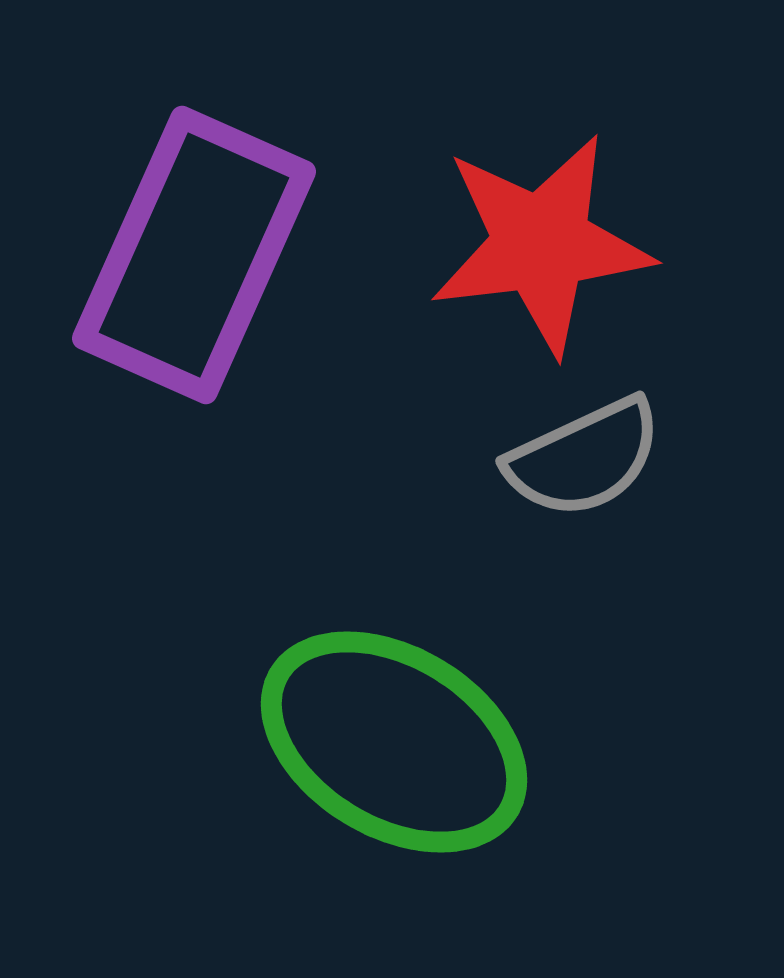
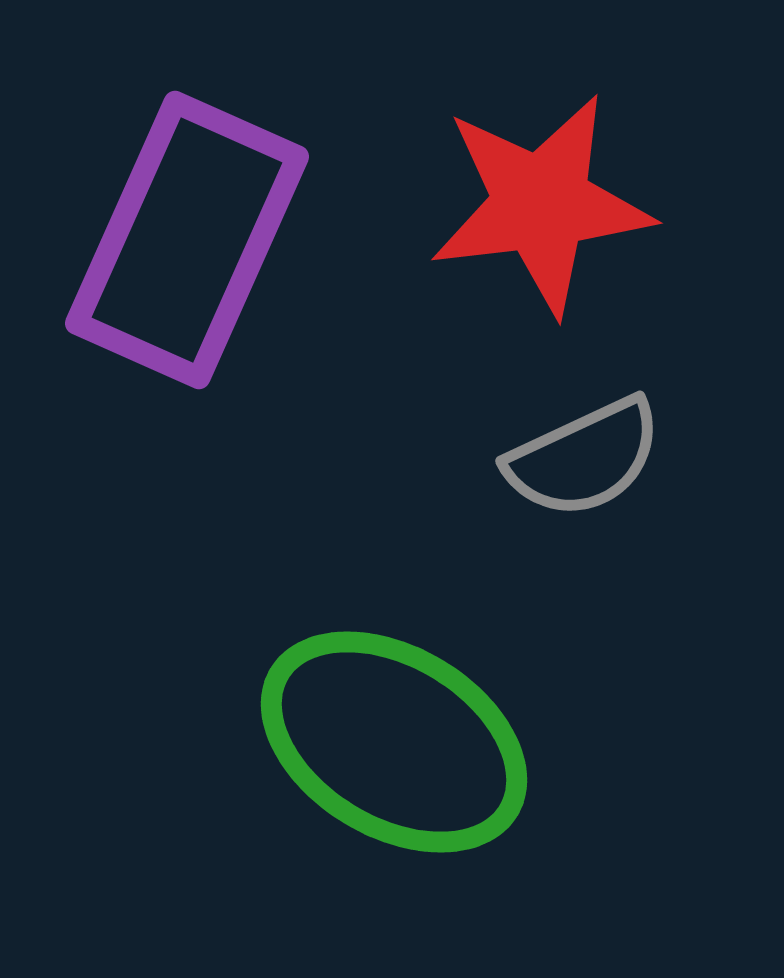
red star: moved 40 px up
purple rectangle: moved 7 px left, 15 px up
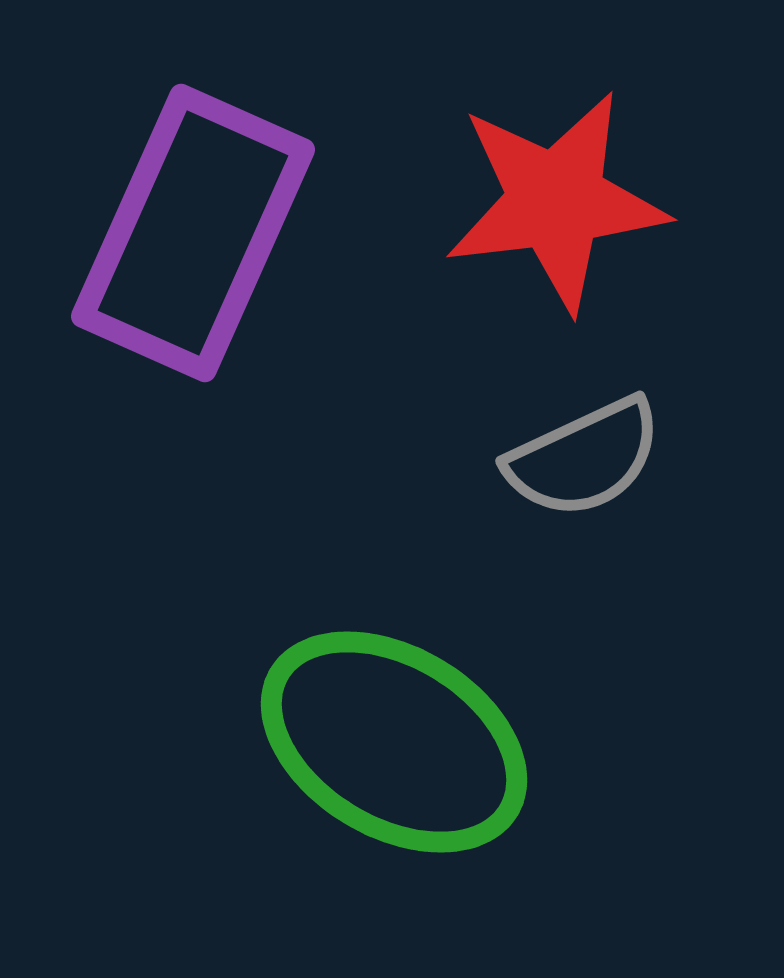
red star: moved 15 px right, 3 px up
purple rectangle: moved 6 px right, 7 px up
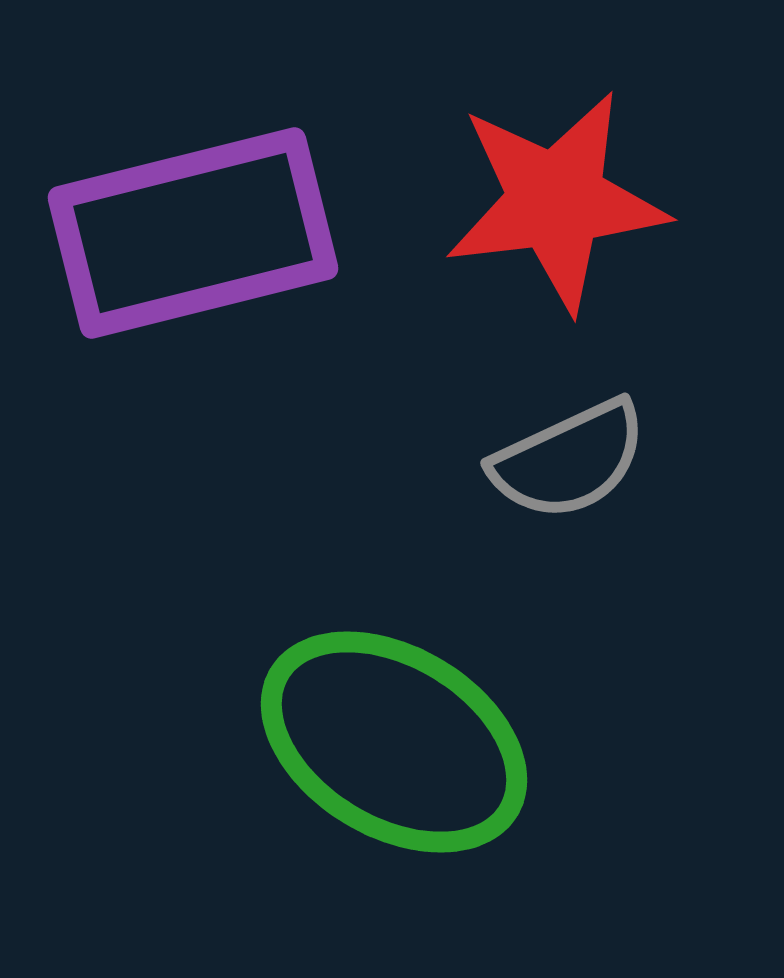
purple rectangle: rotated 52 degrees clockwise
gray semicircle: moved 15 px left, 2 px down
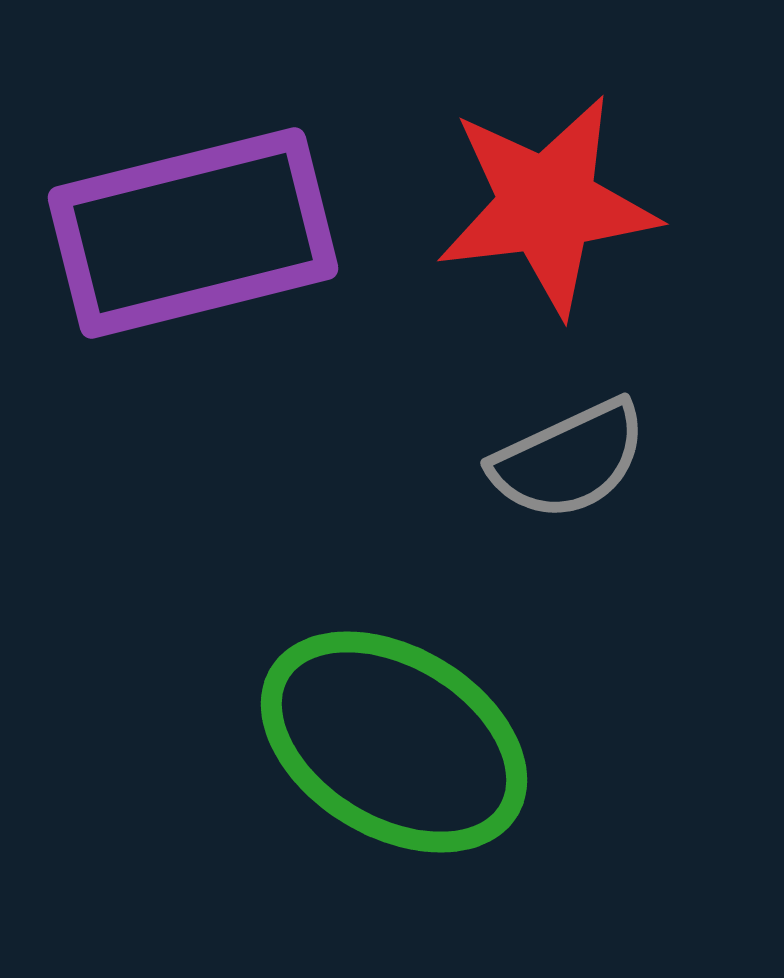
red star: moved 9 px left, 4 px down
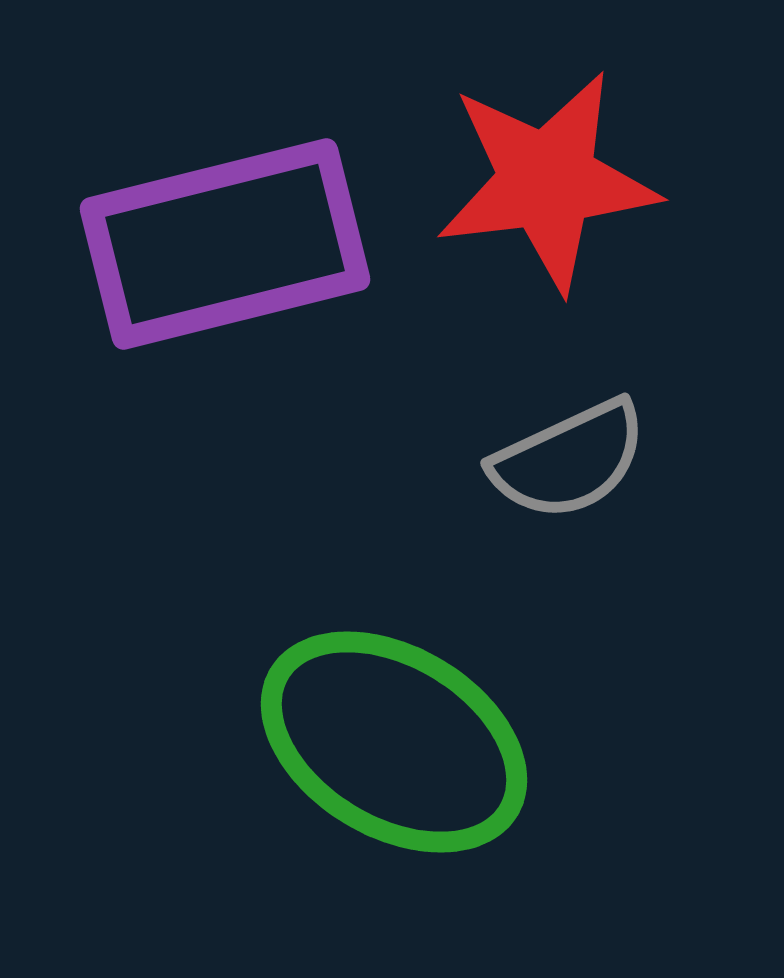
red star: moved 24 px up
purple rectangle: moved 32 px right, 11 px down
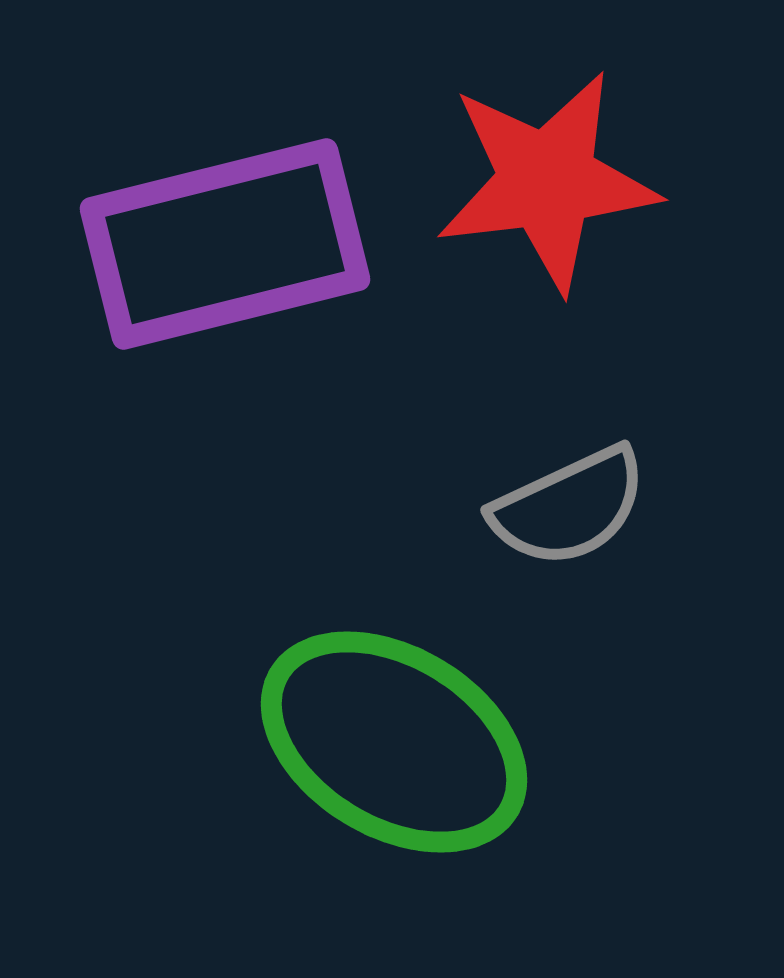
gray semicircle: moved 47 px down
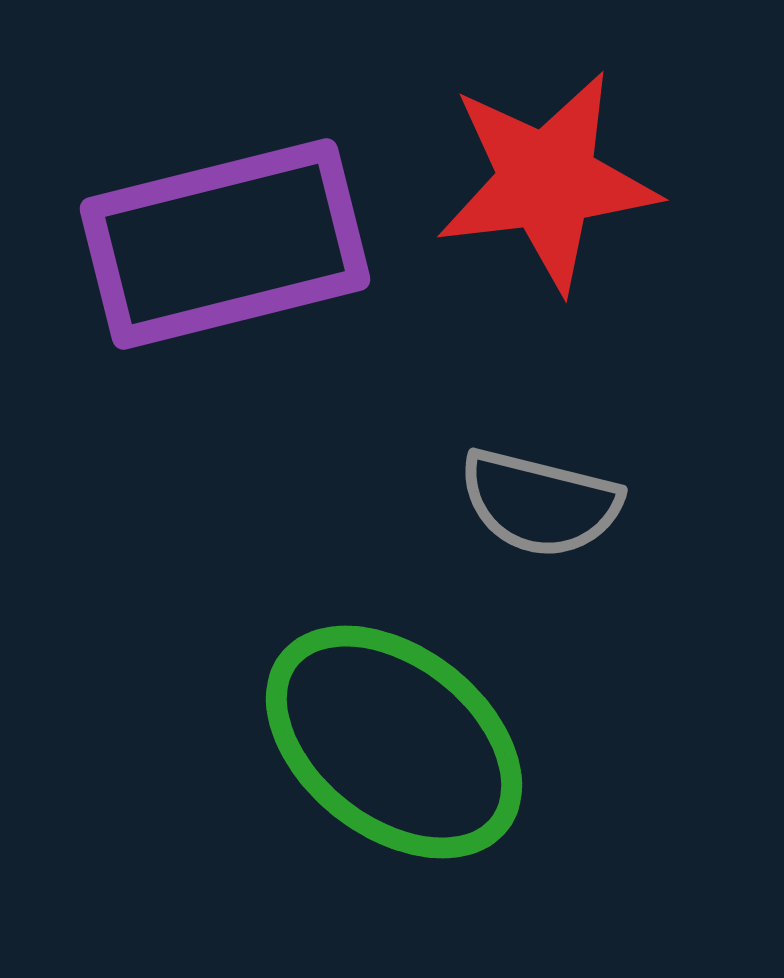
gray semicircle: moved 29 px left, 4 px up; rotated 39 degrees clockwise
green ellipse: rotated 7 degrees clockwise
